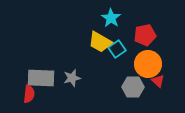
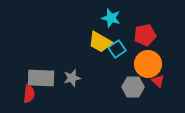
cyan star: rotated 18 degrees counterclockwise
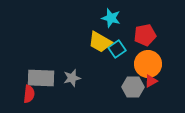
red triangle: moved 7 px left; rotated 48 degrees clockwise
